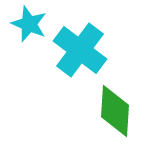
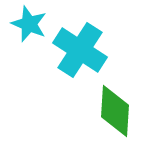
cyan cross: rotated 4 degrees counterclockwise
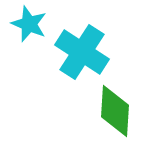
cyan cross: moved 2 px right, 2 px down
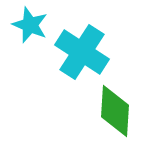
cyan star: moved 1 px right, 1 px down
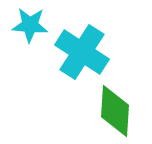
cyan star: rotated 18 degrees counterclockwise
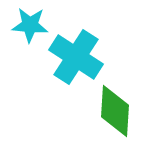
cyan cross: moved 6 px left, 5 px down
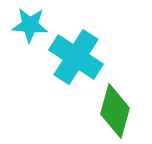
green diamond: rotated 12 degrees clockwise
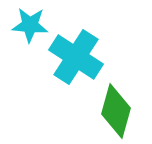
green diamond: moved 1 px right
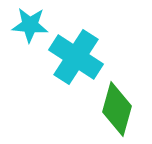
green diamond: moved 1 px right, 2 px up
